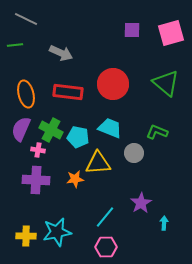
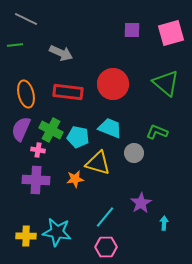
yellow triangle: rotated 20 degrees clockwise
cyan star: rotated 20 degrees clockwise
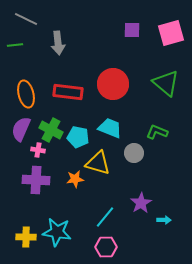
gray arrow: moved 3 px left, 10 px up; rotated 60 degrees clockwise
cyan arrow: moved 3 px up; rotated 88 degrees clockwise
yellow cross: moved 1 px down
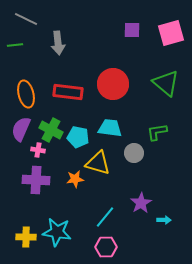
cyan trapezoid: rotated 15 degrees counterclockwise
green L-shape: rotated 30 degrees counterclockwise
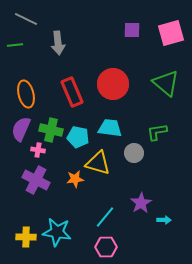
red rectangle: moved 4 px right; rotated 60 degrees clockwise
green cross: rotated 15 degrees counterclockwise
purple cross: rotated 24 degrees clockwise
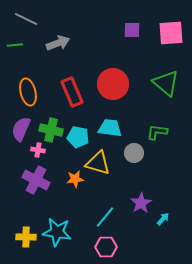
pink square: rotated 12 degrees clockwise
gray arrow: rotated 105 degrees counterclockwise
orange ellipse: moved 2 px right, 2 px up
green L-shape: rotated 15 degrees clockwise
cyan arrow: moved 1 px left, 1 px up; rotated 48 degrees counterclockwise
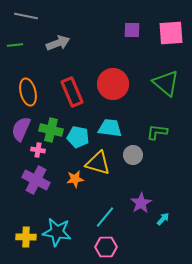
gray line: moved 3 px up; rotated 15 degrees counterclockwise
gray circle: moved 1 px left, 2 px down
